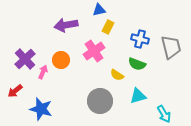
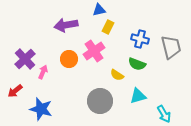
orange circle: moved 8 px right, 1 px up
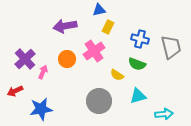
purple arrow: moved 1 px left, 1 px down
orange circle: moved 2 px left
red arrow: rotated 14 degrees clockwise
gray circle: moved 1 px left
blue star: rotated 25 degrees counterclockwise
cyan arrow: rotated 66 degrees counterclockwise
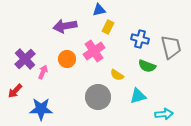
green semicircle: moved 10 px right, 2 px down
red arrow: rotated 21 degrees counterclockwise
gray circle: moved 1 px left, 4 px up
blue star: rotated 10 degrees clockwise
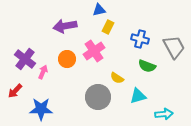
gray trapezoid: moved 3 px right; rotated 15 degrees counterclockwise
purple cross: rotated 10 degrees counterclockwise
yellow semicircle: moved 3 px down
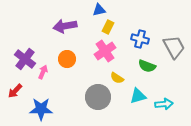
pink cross: moved 11 px right
cyan arrow: moved 10 px up
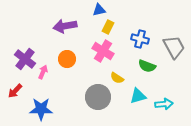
pink cross: moved 2 px left; rotated 25 degrees counterclockwise
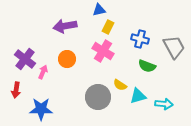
yellow semicircle: moved 3 px right, 7 px down
red arrow: moved 1 px right, 1 px up; rotated 35 degrees counterclockwise
cyan arrow: rotated 12 degrees clockwise
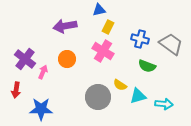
gray trapezoid: moved 3 px left, 3 px up; rotated 25 degrees counterclockwise
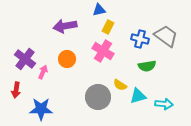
gray trapezoid: moved 5 px left, 8 px up
green semicircle: rotated 30 degrees counterclockwise
